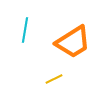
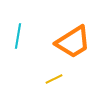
cyan line: moved 7 px left, 6 px down
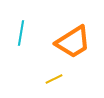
cyan line: moved 3 px right, 3 px up
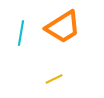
orange trapezoid: moved 10 px left, 15 px up
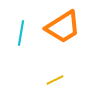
yellow line: moved 1 px right, 1 px down
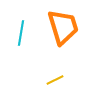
orange trapezoid: rotated 75 degrees counterclockwise
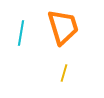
yellow line: moved 9 px right, 7 px up; rotated 48 degrees counterclockwise
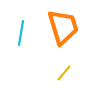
yellow line: rotated 24 degrees clockwise
